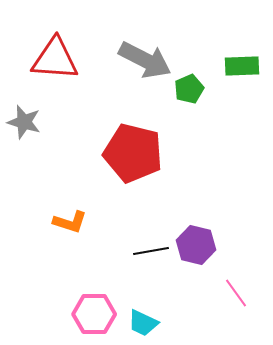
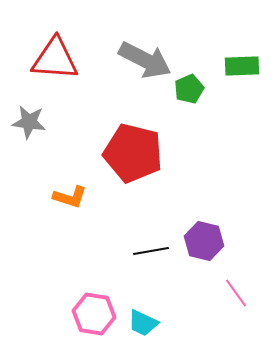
gray star: moved 5 px right; rotated 8 degrees counterclockwise
orange L-shape: moved 25 px up
purple hexagon: moved 8 px right, 4 px up
pink hexagon: rotated 9 degrees clockwise
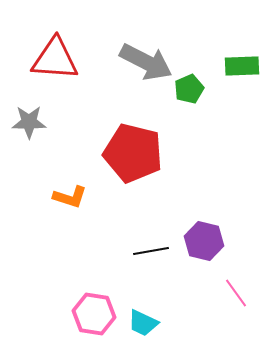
gray arrow: moved 1 px right, 2 px down
gray star: rotated 8 degrees counterclockwise
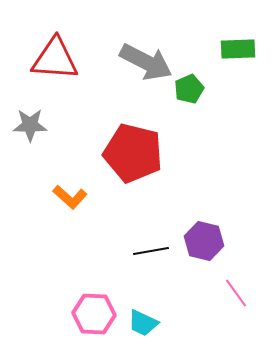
green rectangle: moved 4 px left, 17 px up
gray star: moved 1 px right, 3 px down
orange L-shape: rotated 24 degrees clockwise
pink hexagon: rotated 6 degrees counterclockwise
